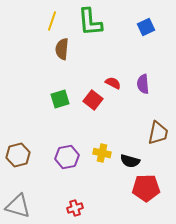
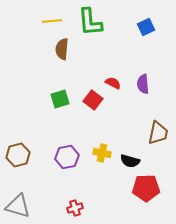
yellow line: rotated 66 degrees clockwise
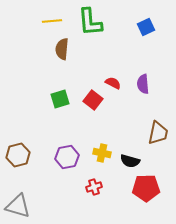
red cross: moved 19 px right, 21 px up
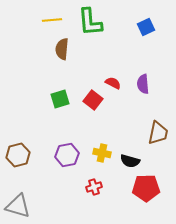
yellow line: moved 1 px up
purple hexagon: moved 2 px up
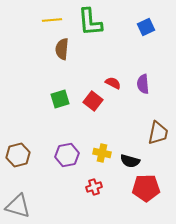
red square: moved 1 px down
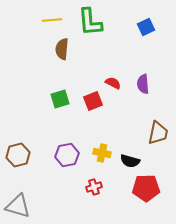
red square: rotated 30 degrees clockwise
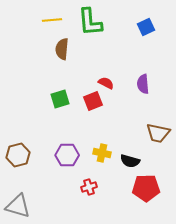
red semicircle: moved 7 px left
brown trapezoid: rotated 90 degrees clockwise
purple hexagon: rotated 10 degrees clockwise
red cross: moved 5 px left
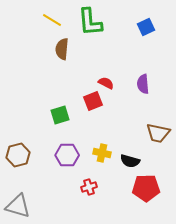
yellow line: rotated 36 degrees clockwise
green square: moved 16 px down
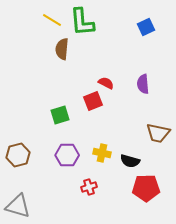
green L-shape: moved 8 px left
